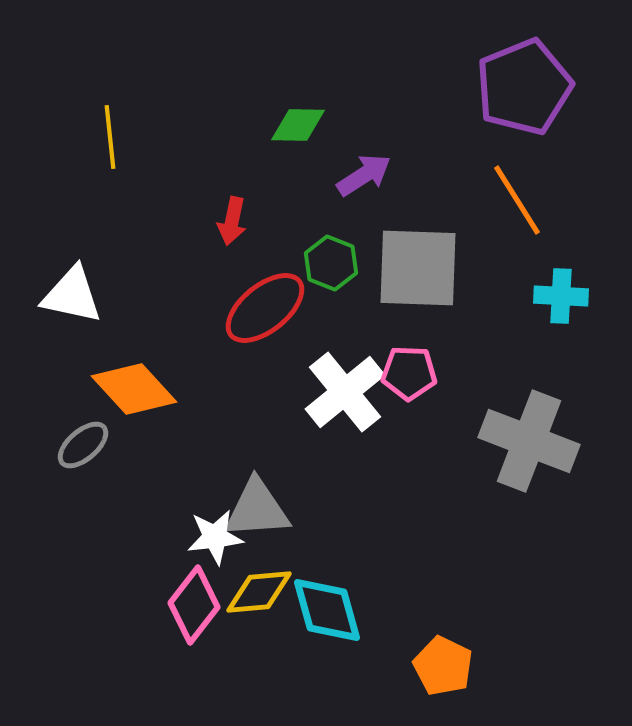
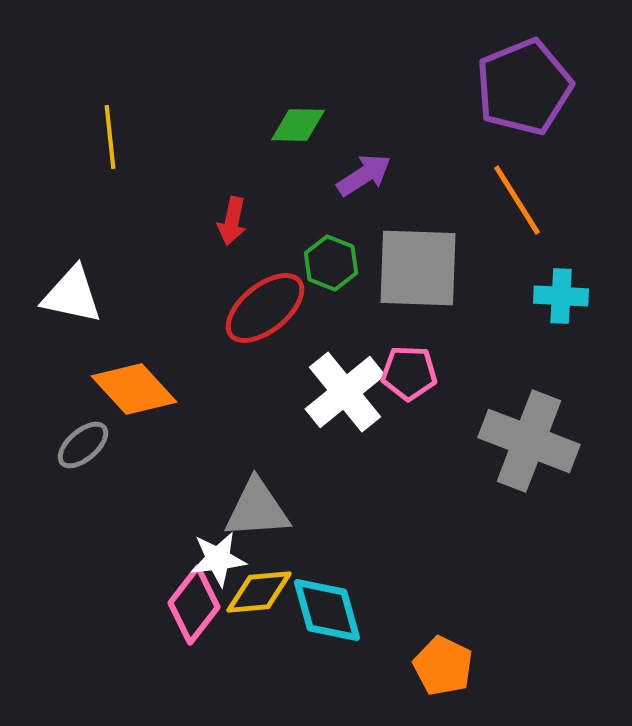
white star: moved 3 px right, 22 px down
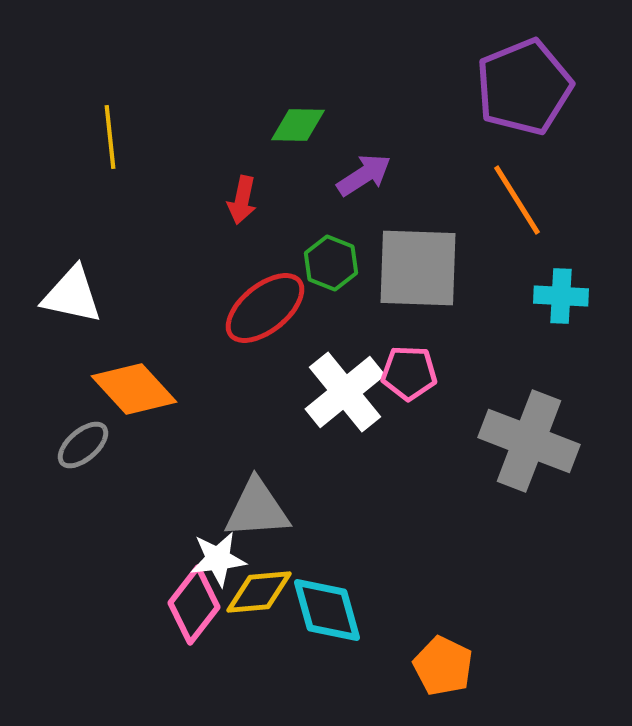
red arrow: moved 10 px right, 21 px up
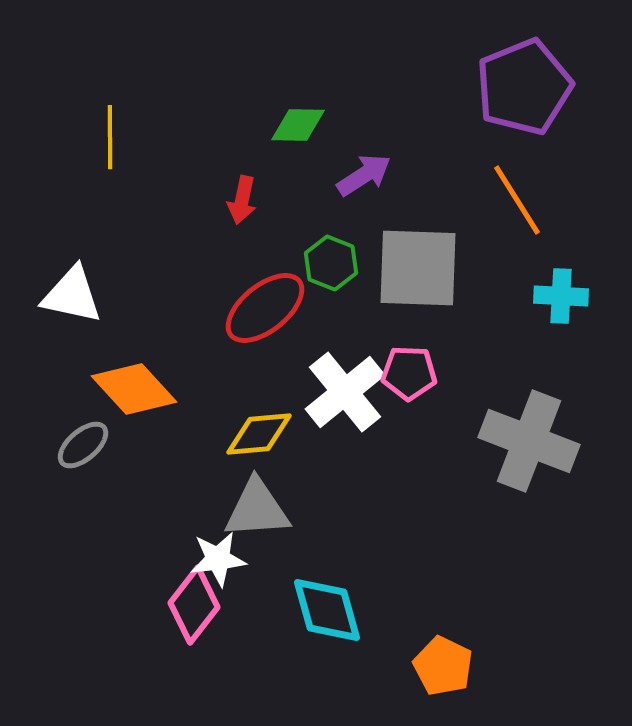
yellow line: rotated 6 degrees clockwise
yellow diamond: moved 158 px up
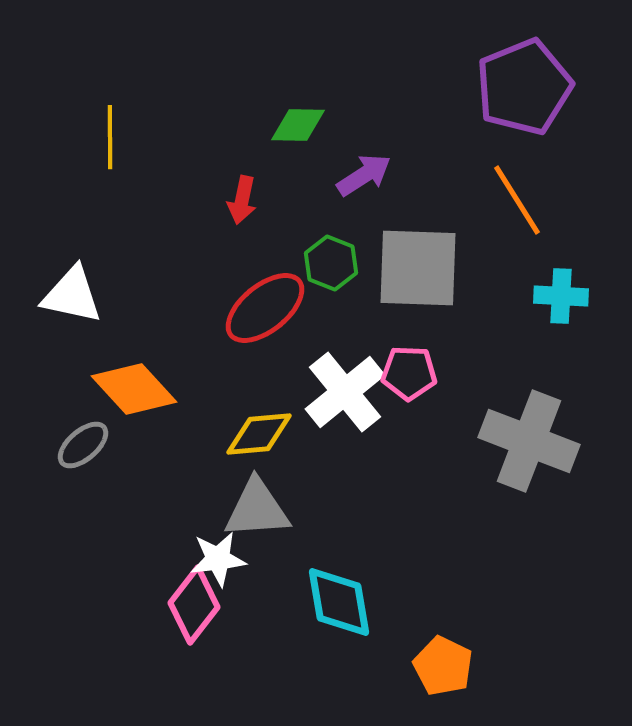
cyan diamond: moved 12 px right, 8 px up; rotated 6 degrees clockwise
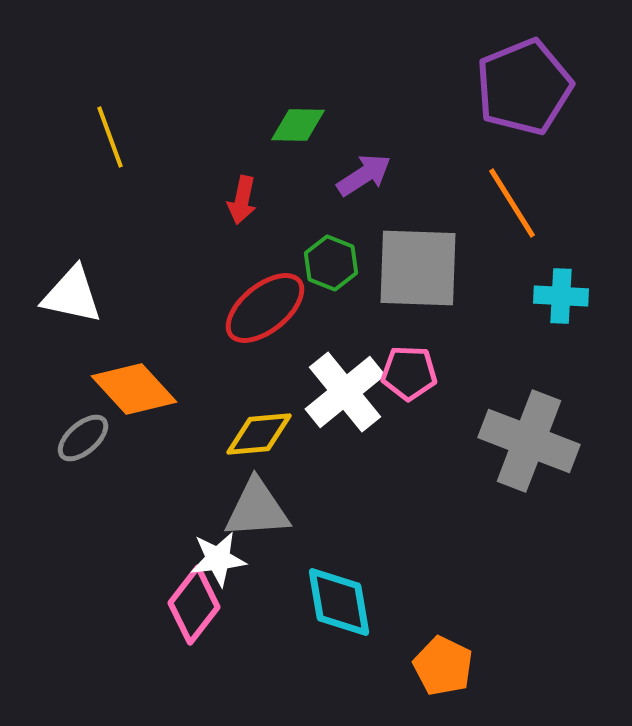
yellow line: rotated 20 degrees counterclockwise
orange line: moved 5 px left, 3 px down
gray ellipse: moved 7 px up
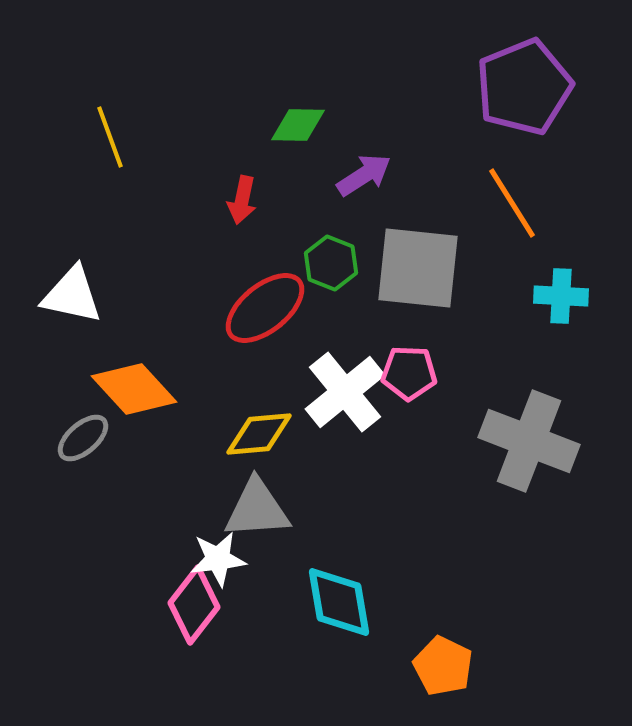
gray square: rotated 4 degrees clockwise
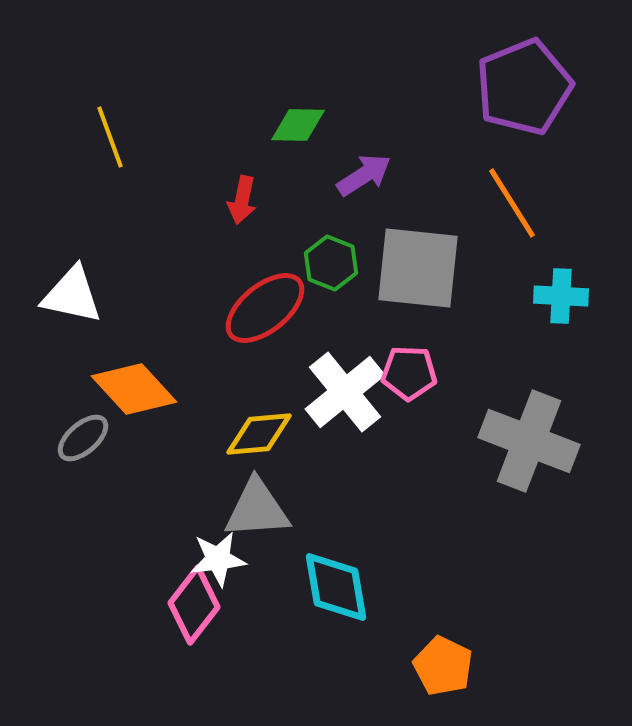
cyan diamond: moved 3 px left, 15 px up
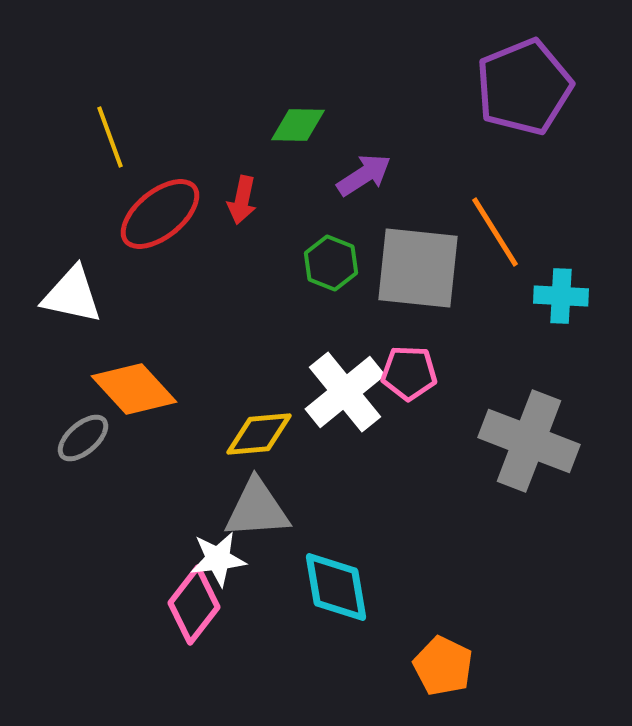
orange line: moved 17 px left, 29 px down
red ellipse: moved 105 px left, 94 px up
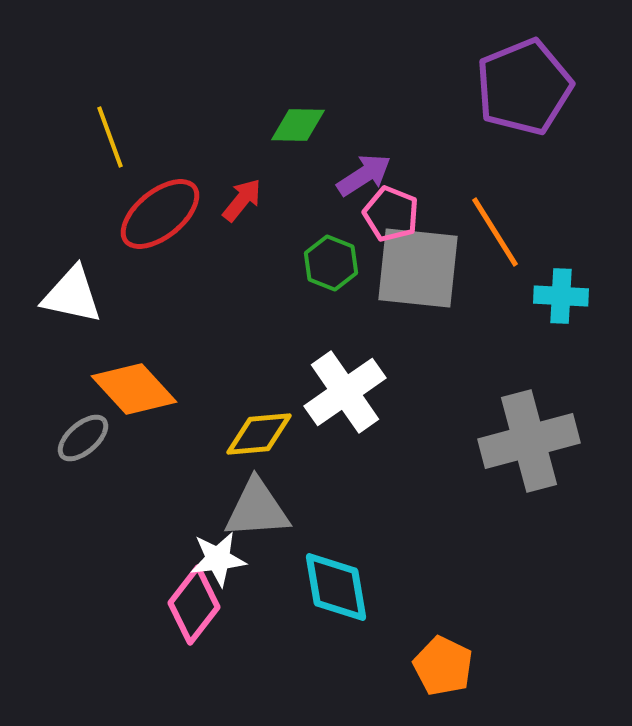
red arrow: rotated 153 degrees counterclockwise
pink pentagon: moved 18 px left, 159 px up; rotated 20 degrees clockwise
white cross: rotated 4 degrees clockwise
gray cross: rotated 36 degrees counterclockwise
